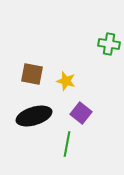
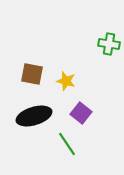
green line: rotated 45 degrees counterclockwise
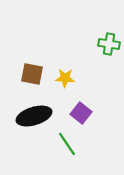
yellow star: moved 1 px left, 3 px up; rotated 12 degrees counterclockwise
